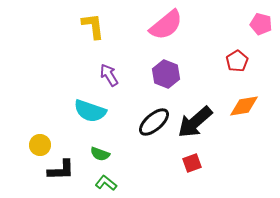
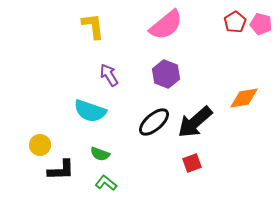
red pentagon: moved 2 px left, 39 px up
orange diamond: moved 8 px up
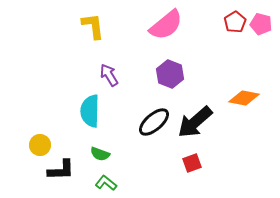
purple hexagon: moved 4 px right
orange diamond: rotated 20 degrees clockwise
cyan semicircle: rotated 72 degrees clockwise
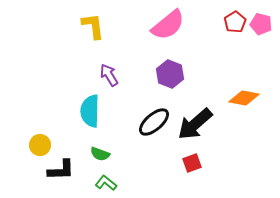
pink semicircle: moved 2 px right
black arrow: moved 2 px down
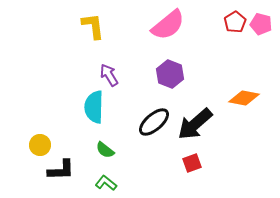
cyan semicircle: moved 4 px right, 4 px up
green semicircle: moved 5 px right, 4 px up; rotated 18 degrees clockwise
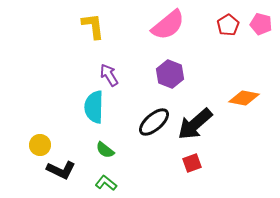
red pentagon: moved 7 px left, 3 px down
black L-shape: rotated 28 degrees clockwise
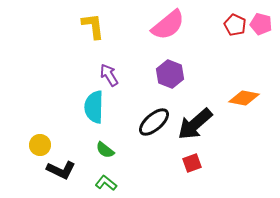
red pentagon: moved 7 px right; rotated 15 degrees counterclockwise
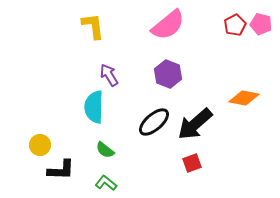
red pentagon: rotated 20 degrees clockwise
purple hexagon: moved 2 px left
black L-shape: rotated 24 degrees counterclockwise
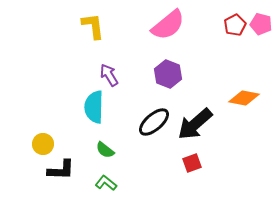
yellow circle: moved 3 px right, 1 px up
